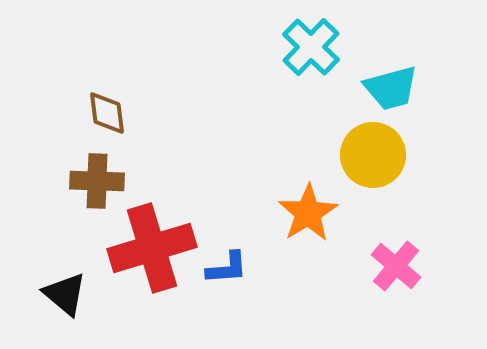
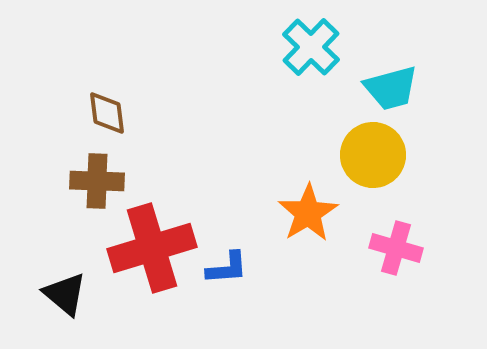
pink cross: moved 18 px up; rotated 24 degrees counterclockwise
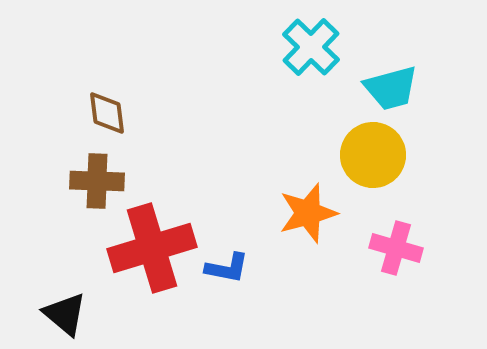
orange star: rotated 16 degrees clockwise
blue L-shape: rotated 15 degrees clockwise
black triangle: moved 20 px down
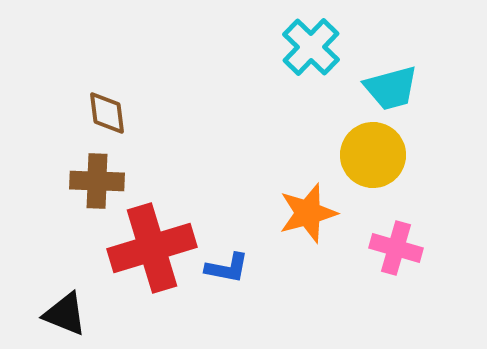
black triangle: rotated 18 degrees counterclockwise
